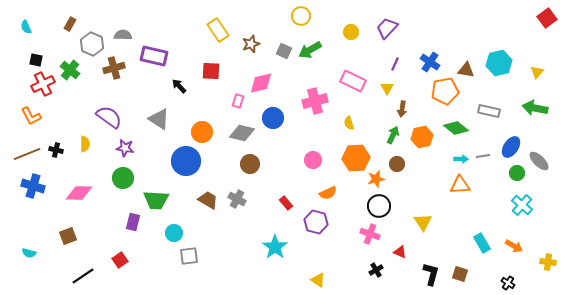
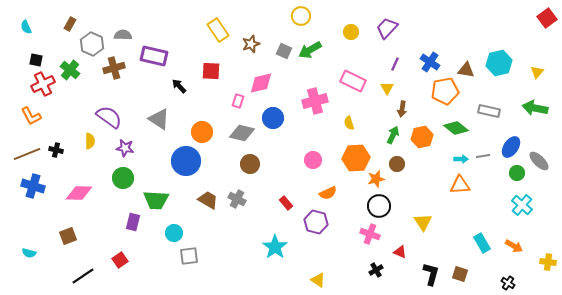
yellow semicircle at (85, 144): moved 5 px right, 3 px up
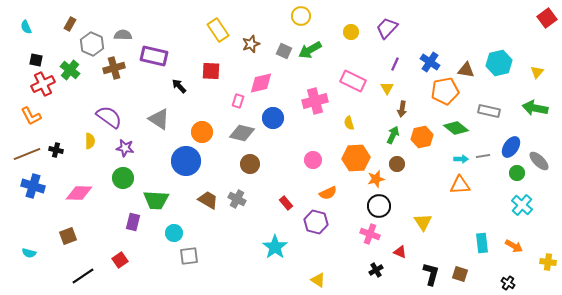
cyan rectangle at (482, 243): rotated 24 degrees clockwise
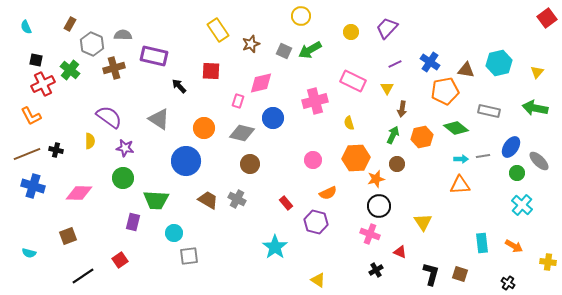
purple line at (395, 64): rotated 40 degrees clockwise
orange circle at (202, 132): moved 2 px right, 4 px up
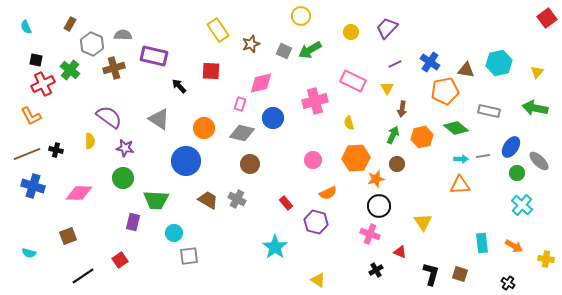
pink rectangle at (238, 101): moved 2 px right, 3 px down
yellow cross at (548, 262): moved 2 px left, 3 px up
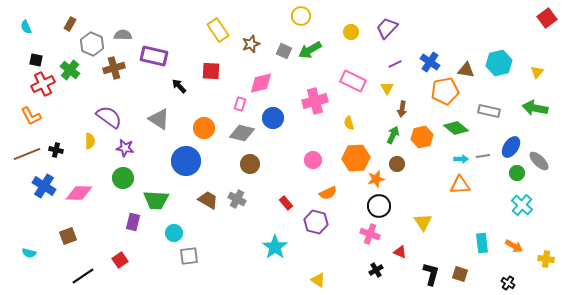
blue cross at (33, 186): moved 11 px right; rotated 15 degrees clockwise
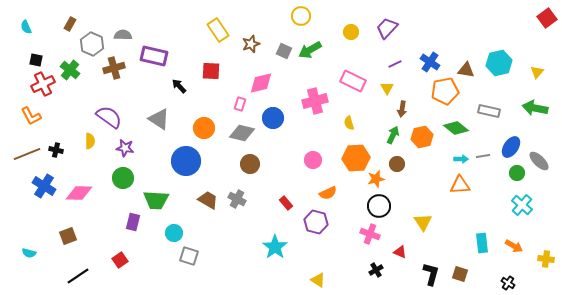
gray square at (189, 256): rotated 24 degrees clockwise
black line at (83, 276): moved 5 px left
